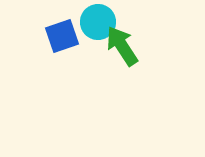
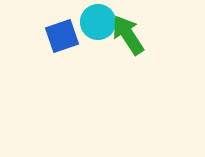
green arrow: moved 6 px right, 11 px up
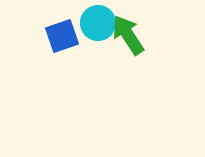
cyan circle: moved 1 px down
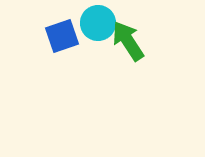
green arrow: moved 6 px down
